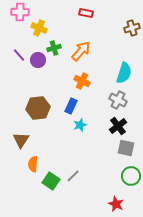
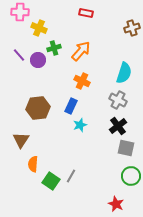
gray line: moved 2 px left; rotated 16 degrees counterclockwise
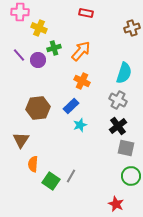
blue rectangle: rotated 21 degrees clockwise
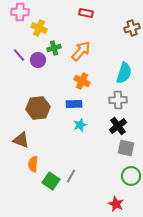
gray cross: rotated 30 degrees counterclockwise
blue rectangle: moved 3 px right, 2 px up; rotated 42 degrees clockwise
brown triangle: rotated 42 degrees counterclockwise
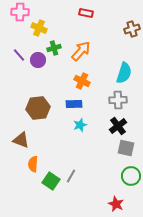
brown cross: moved 1 px down
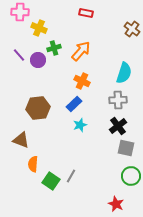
brown cross: rotated 35 degrees counterclockwise
blue rectangle: rotated 42 degrees counterclockwise
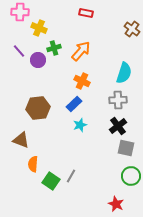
purple line: moved 4 px up
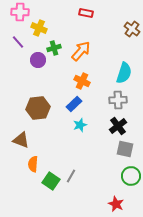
purple line: moved 1 px left, 9 px up
gray square: moved 1 px left, 1 px down
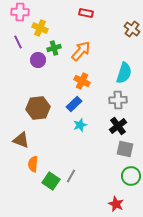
yellow cross: moved 1 px right
purple line: rotated 16 degrees clockwise
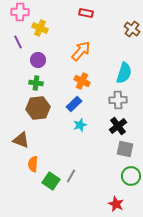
green cross: moved 18 px left, 35 px down; rotated 24 degrees clockwise
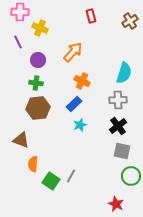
red rectangle: moved 5 px right, 3 px down; rotated 64 degrees clockwise
brown cross: moved 2 px left, 8 px up; rotated 21 degrees clockwise
orange arrow: moved 8 px left, 1 px down
gray square: moved 3 px left, 2 px down
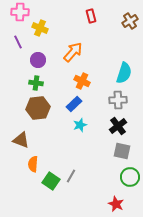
green circle: moved 1 px left, 1 px down
